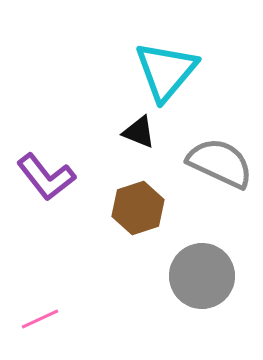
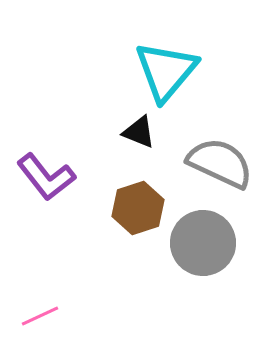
gray circle: moved 1 px right, 33 px up
pink line: moved 3 px up
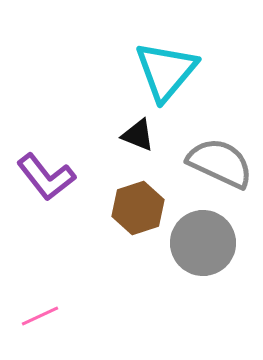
black triangle: moved 1 px left, 3 px down
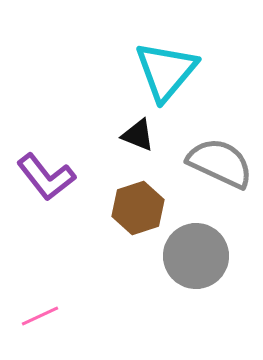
gray circle: moved 7 px left, 13 px down
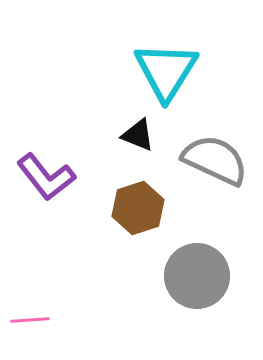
cyan triangle: rotated 8 degrees counterclockwise
gray semicircle: moved 5 px left, 3 px up
gray circle: moved 1 px right, 20 px down
pink line: moved 10 px left, 4 px down; rotated 21 degrees clockwise
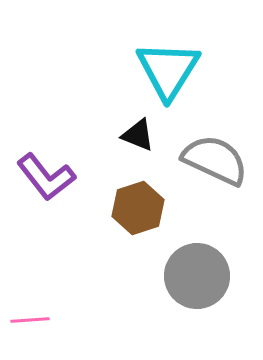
cyan triangle: moved 2 px right, 1 px up
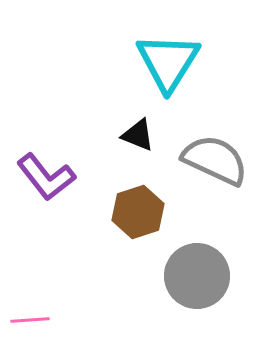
cyan triangle: moved 8 px up
brown hexagon: moved 4 px down
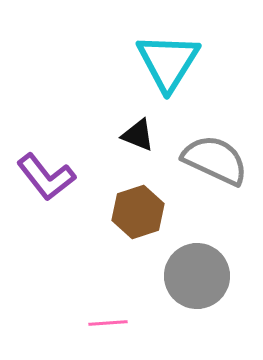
pink line: moved 78 px right, 3 px down
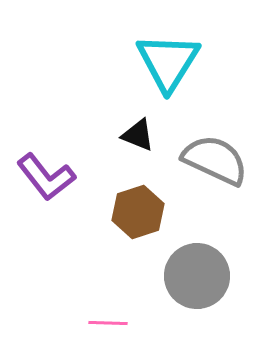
pink line: rotated 6 degrees clockwise
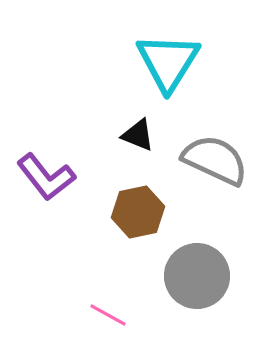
brown hexagon: rotated 6 degrees clockwise
pink line: moved 8 px up; rotated 27 degrees clockwise
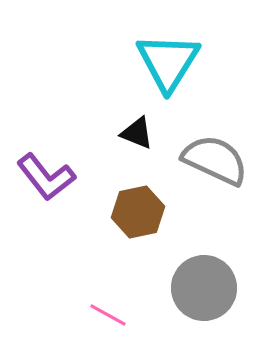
black triangle: moved 1 px left, 2 px up
gray circle: moved 7 px right, 12 px down
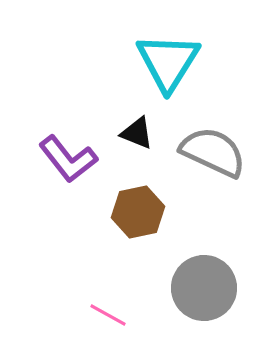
gray semicircle: moved 2 px left, 8 px up
purple L-shape: moved 22 px right, 18 px up
